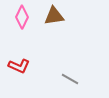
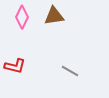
red L-shape: moved 4 px left; rotated 10 degrees counterclockwise
gray line: moved 8 px up
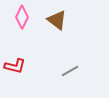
brown triangle: moved 3 px right, 4 px down; rotated 45 degrees clockwise
gray line: rotated 60 degrees counterclockwise
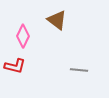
pink diamond: moved 1 px right, 19 px down
gray line: moved 9 px right, 1 px up; rotated 36 degrees clockwise
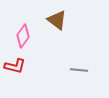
pink diamond: rotated 10 degrees clockwise
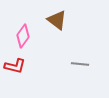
gray line: moved 1 px right, 6 px up
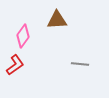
brown triangle: rotated 40 degrees counterclockwise
red L-shape: moved 1 px up; rotated 50 degrees counterclockwise
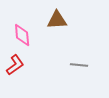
pink diamond: moved 1 px left, 1 px up; rotated 40 degrees counterclockwise
gray line: moved 1 px left, 1 px down
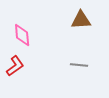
brown triangle: moved 24 px right
red L-shape: moved 1 px down
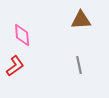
gray line: rotated 72 degrees clockwise
